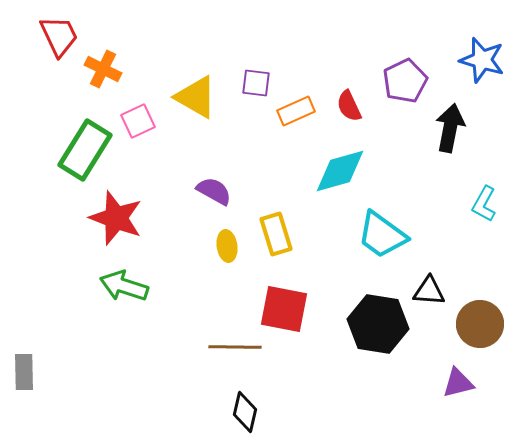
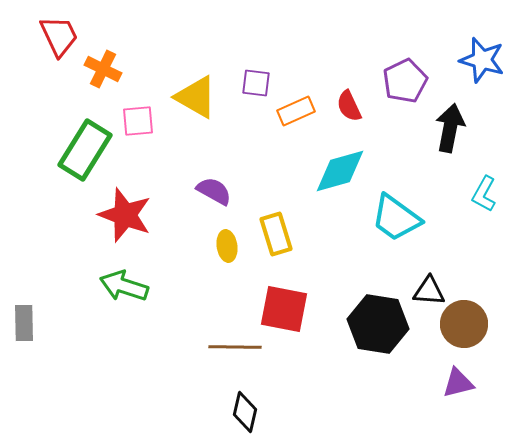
pink square: rotated 20 degrees clockwise
cyan L-shape: moved 10 px up
red star: moved 9 px right, 3 px up
cyan trapezoid: moved 14 px right, 17 px up
brown circle: moved 16 px left
gray rectangle: moved 49 px up
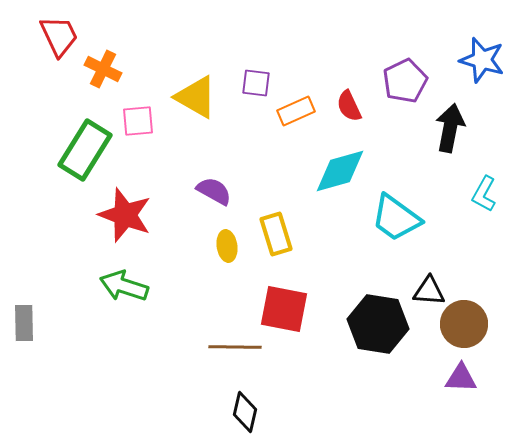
purple triangle: moved 3 px right, 5 px up; rotated 16 degrees clockwise
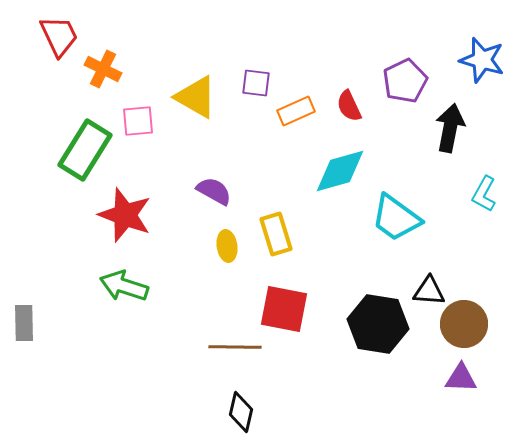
black diamond: moved 4 px left
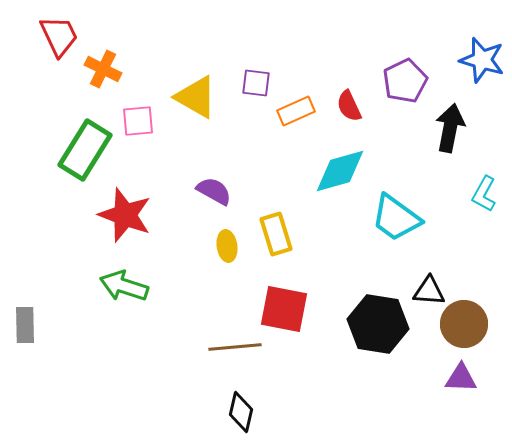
gray rectangle: moved 1 px right, 2 px down
brown line: rotated 6 degrees counterclockwise
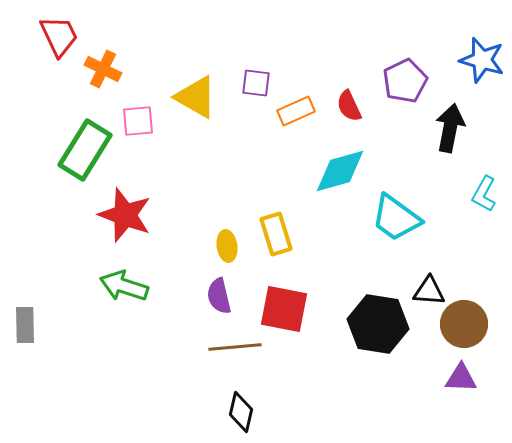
purple semicircle: moved 5 px right, 105 px down; rotated 132 degrees counterclockwise
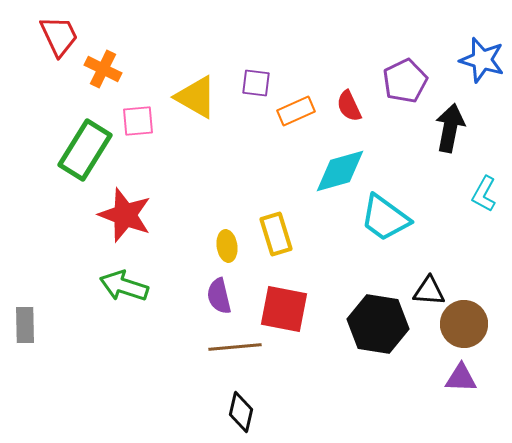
cyan trapezoid: moved 11 px left
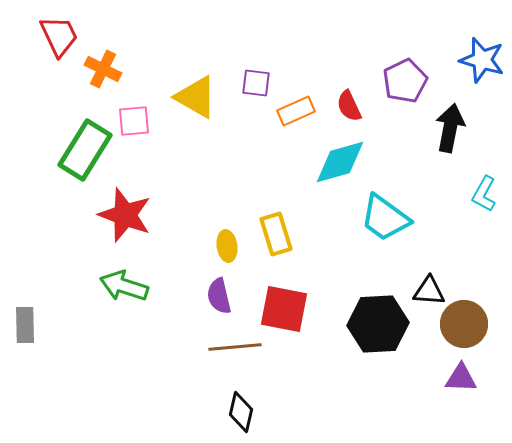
pink square: moved 4 px left
cyan diamond: moved 9 px up
black hexagon: rotated 12 degrees counterclockwise
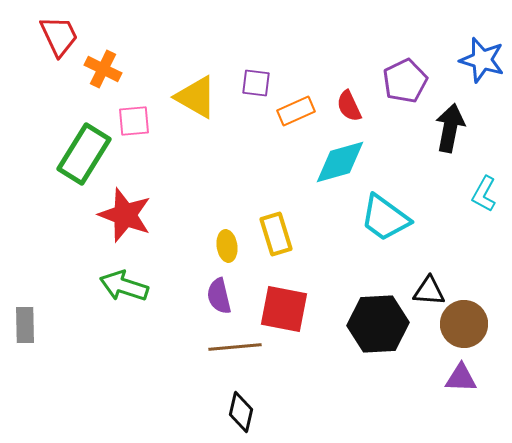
green rectangle: moved 1 px left, 4 px down
